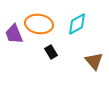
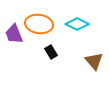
cyan diamond: rotated 55 degrees clockwise
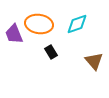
cyan diamond: rotated 45 degrees counterclockwise
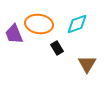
black rectangle: moved 6 px right, 4 px up
brown triangle: moved 7 px left, 3 px down; rotated 12 degrees clockwise
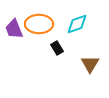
orange ellipse: rotated 8 degrees counterclockwise
purple trapezoid: moved 5 px up
brown triangle: moved 3 px right
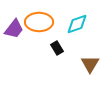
orange ellipse: moved 2 px up
purple trapezoid: rotated 120 degrees counterclockwise
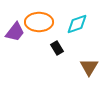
purple trapezoid: moved 1 px right, 3 px down
brown triangle: moved 1 px left, 3 px down
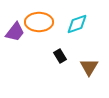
black rectangle: moved 3 px right, 8 px down
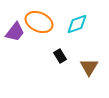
orange ellipse: rotated 24 degrees clockwise
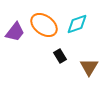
orange ellipse: moved 5 px right, 3 px down; rotated 12 degrees clockwise
